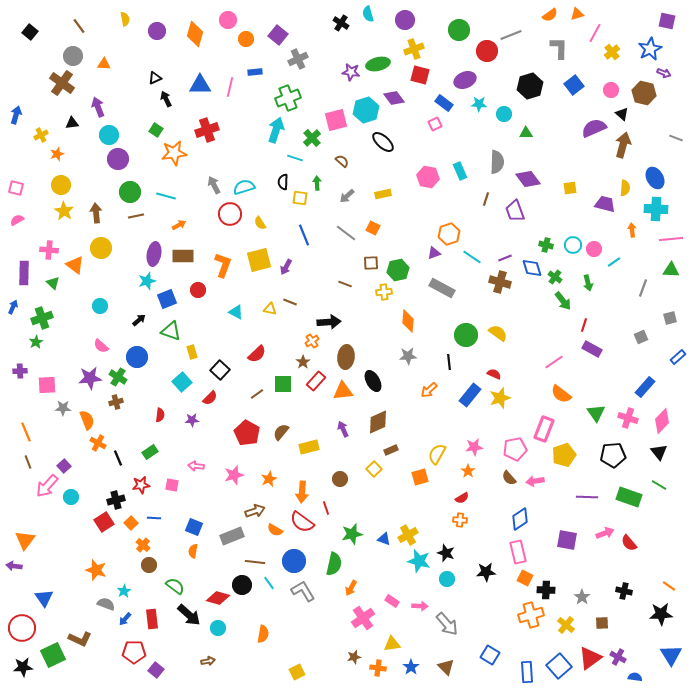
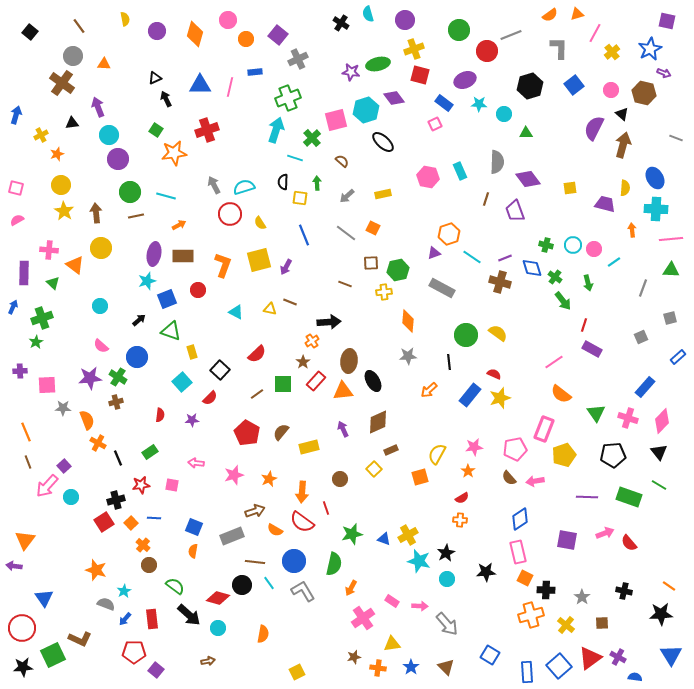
purple semicircle at (594, 128): rotated 40 degrees counterclockwise
brown ellipse at (346, 357): moved 3 px right, 4 px down
pink arrow at (196, 466): moved 3 px up
black star at (446, 553): rotated 24 degrees clockwise
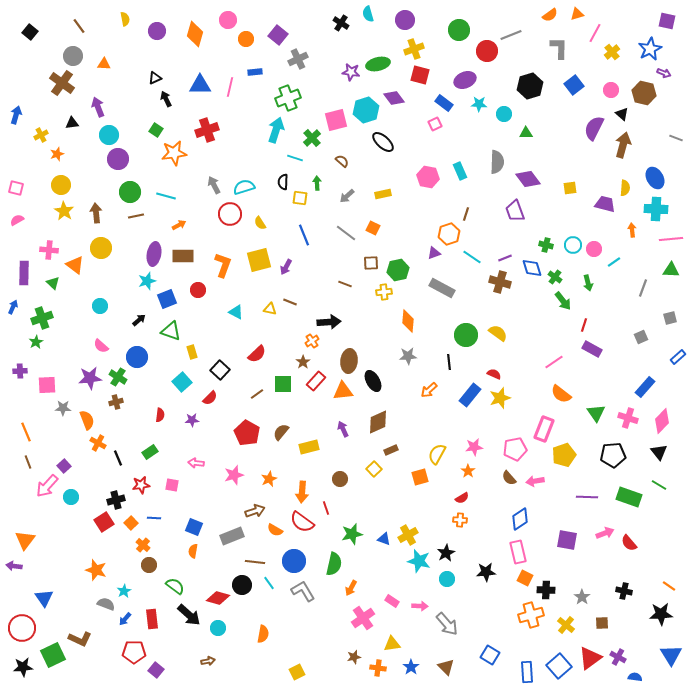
brown line at (486, 199): moved 20 px left, 15 px down
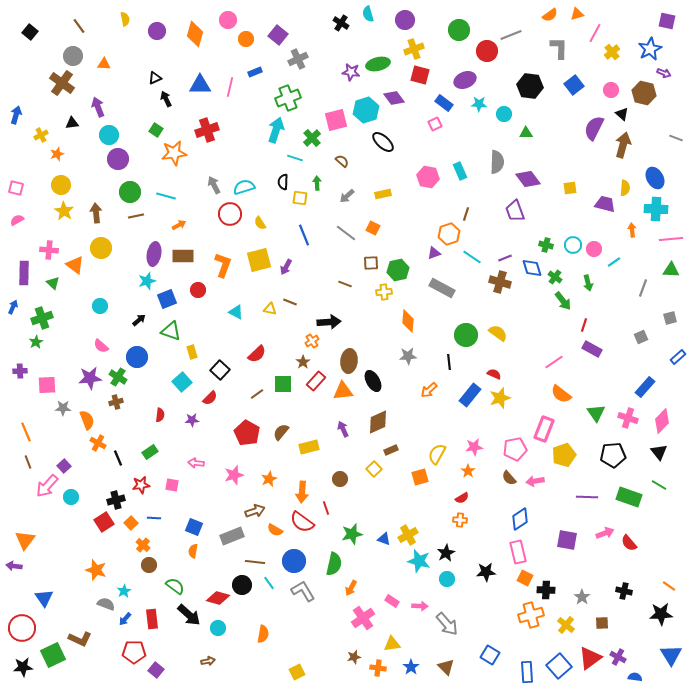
blue rectangle at (255, 72): rotated 16 degrees counterclockwise
black hexagon at (530, 86): rotated 25 degrees clockwise
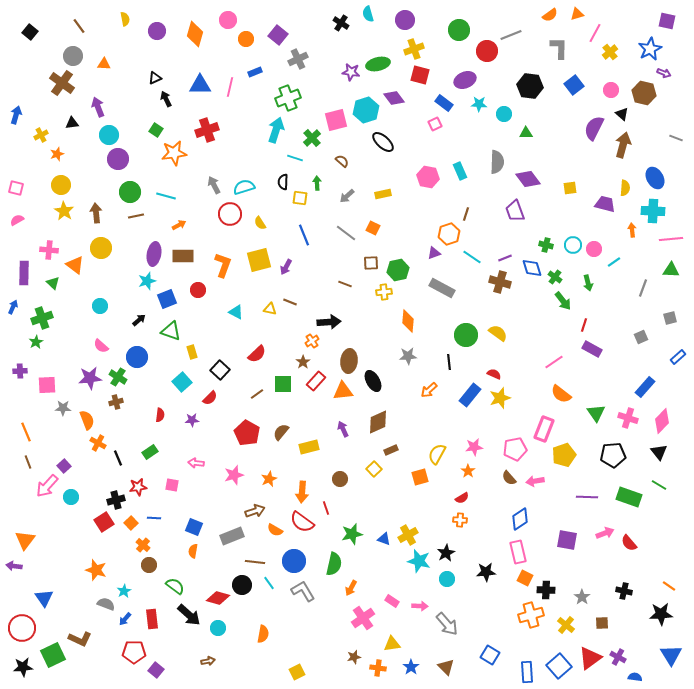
yellow cross at (612, 52): moved 2 px left
cyan cross at (656, 209): moved 3 px left, 2 px down
red star at (141, 485): moved 3 px left, 2 px down
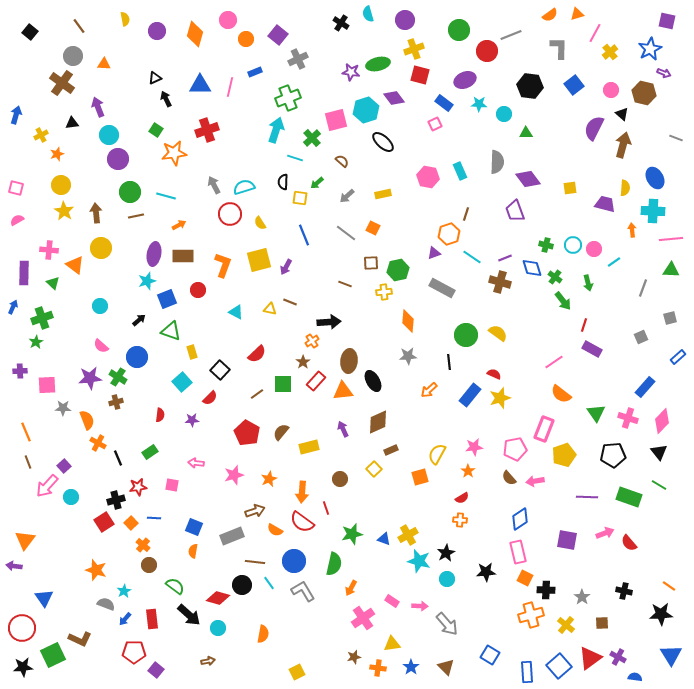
green arrow at (317, 183): rotated 128 degrees counterclockwise
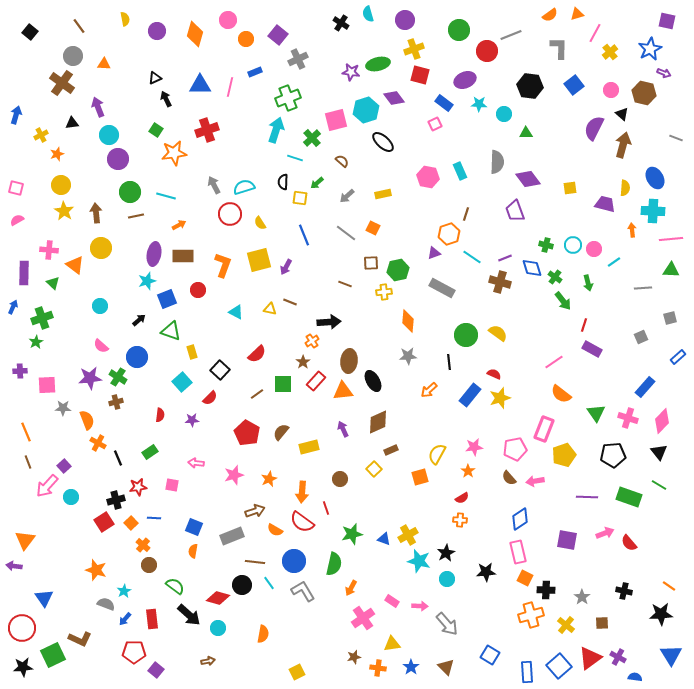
gray line at (643, 288): rotated 66 degrees clockwise
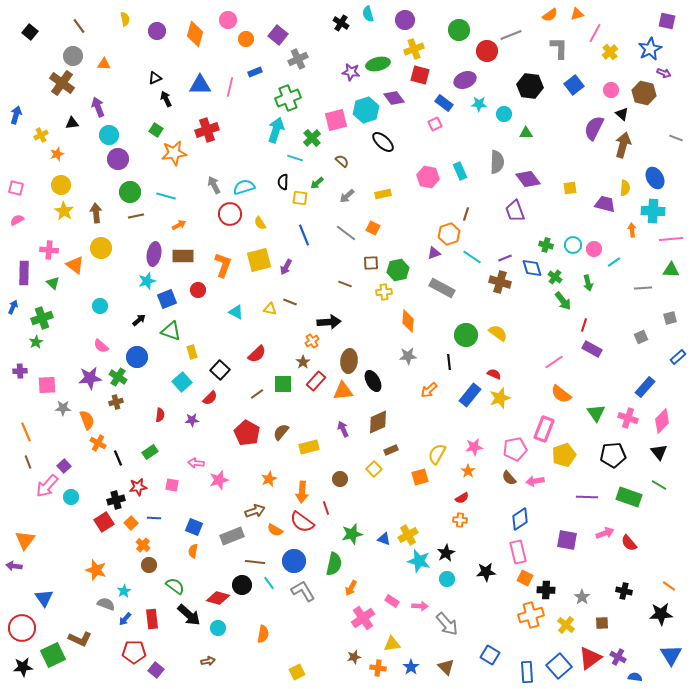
pink star at (234, 475): moved 15 px left, 5 px down
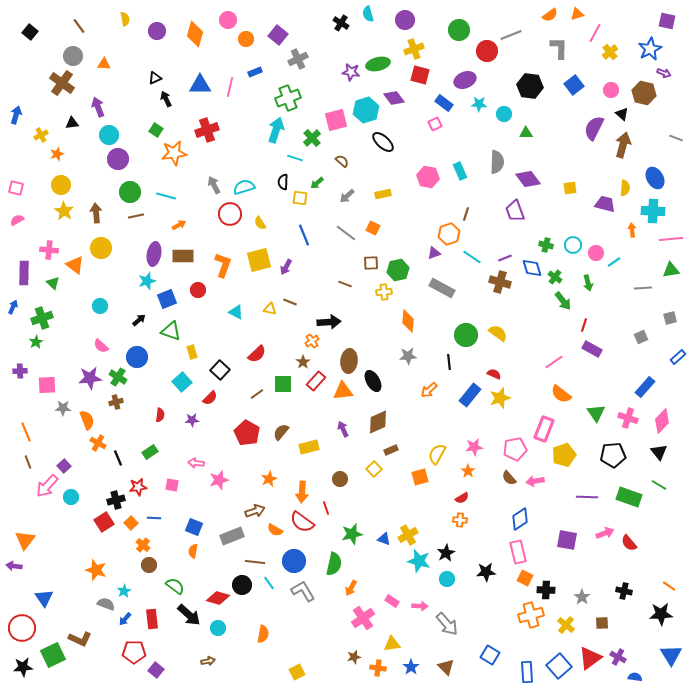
pink circle at (594, 249): moved 2 px right, 4 px down
green triangle at (671, 270): rotated 12 degrees counterclockwise
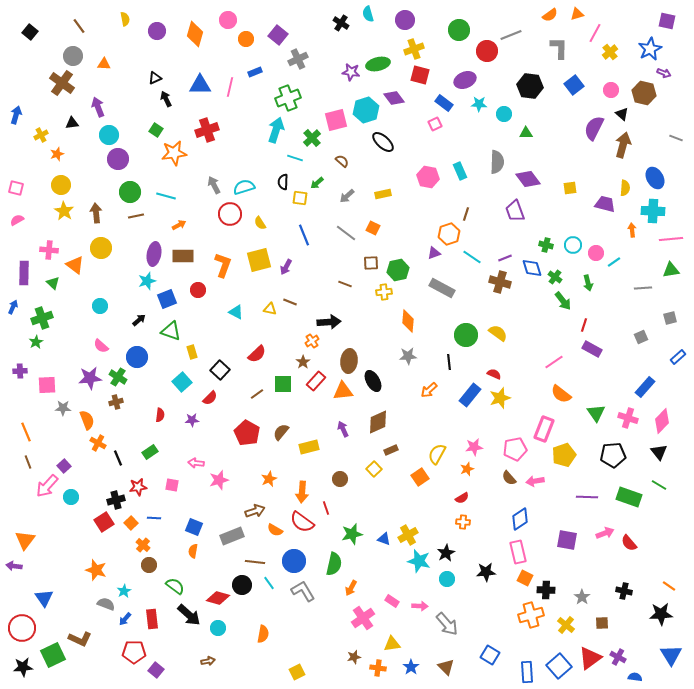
orange star at (468, 471): moved 1 px left, 2 px up; rotated 16 degrees clockwise
orange square at (420, 477): rotated 18 degrees counterclockwise
orange cross at (460, 520): moved 3 px right, 2 px down
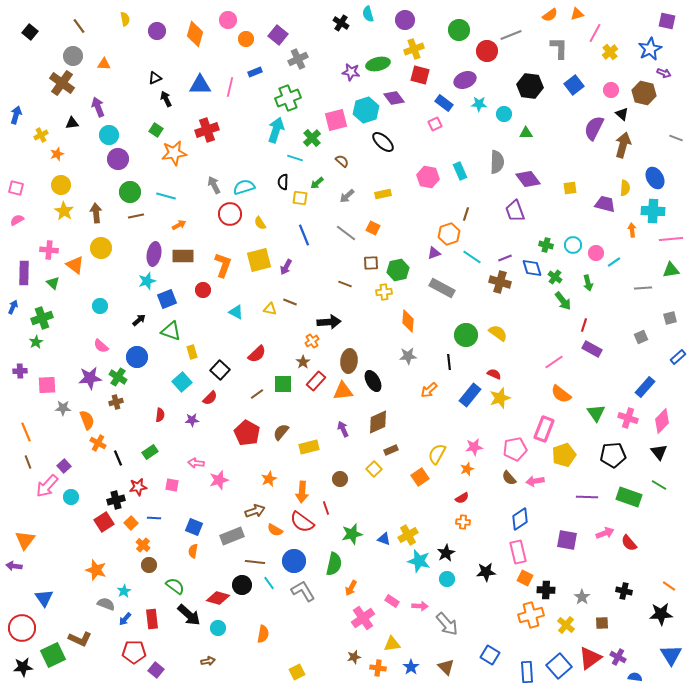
red circle at (198, 290): moved 5 px right
